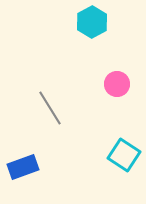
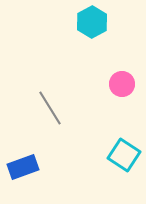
pink circle: moved 5 px right
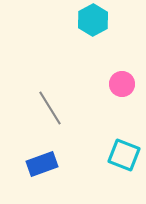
cyan hexagon: moved 1 px right, 2 px up
cyan square: rotated 12 degrees counterclockwise
blue rectangle: moved 19 px right, 3 px up
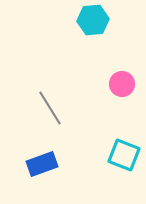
cyan hexagon: rotated 24 degrees clockwise
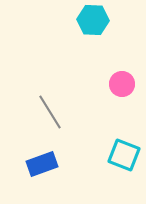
cyan hexagon: rotated 8 degrees clockwise
gray line: moved 4 px down
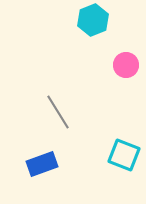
cyan hexagon: rotated 24 degrees counterclockwise
pink circle: moved 4 px right, 19 px up
gray line: moved 8 px right
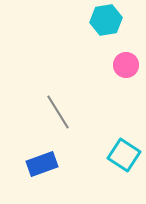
cyan hexagon: moved 13 px right; rotated 12 degrees clockwise
cyan square: rotated 12 degrees clockwise
